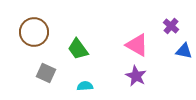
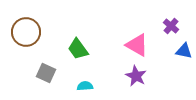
brown circle: moved 8 px left
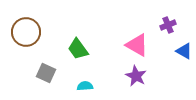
purple cross: moved 3 px left, 1 px up; rotated 28 degrees clockwise
blue triangle: rotated 18 degrees clockwise
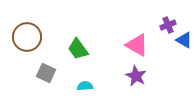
brown circle: moved 1 px right, 5 px down
blue triangle: moved 11 px up
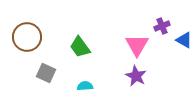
purple cross: moved 6 px left, 1 px down
pink triangle: rotated 30 degrees clockwise
green trapezoid: moved 2 px right, 2 px up
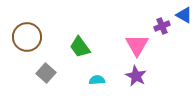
blue triangle: moved 25 px up
gray square: rotated 18 degrees clockwise
cyan semicircle: moved 12 px right, 6 px up
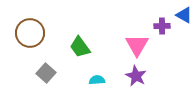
purple cross: rotated 21 degrees clockwise
brown circle: moved 3 px right, 4 px up
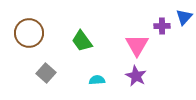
blue triangle: moved 2 px down; rotated 42 degrees clockwise
brown circle: moved 1 px left
green trapezoid: moved 2 px right, 6 px up
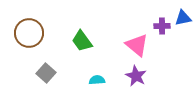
blue triangle: moved 1 px left, 1 px down; rotated 36 degrees clockwise
pink triangle: rotated 20 degrees counterclockwise
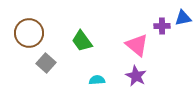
gray square: moved 10 px up
